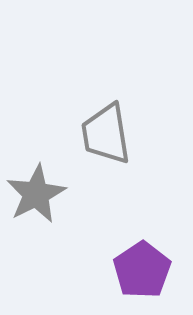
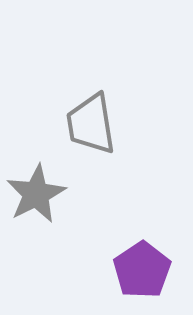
gray trapezoid: moved 15 px left, 10 px up
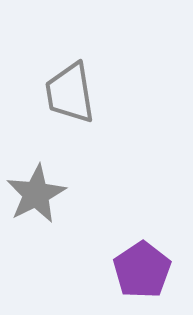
gray trapezoid: moved 21 px left, 31 px up
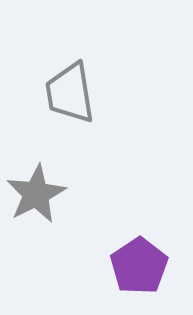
purple pentagon: moved 3 px left, 4 px up
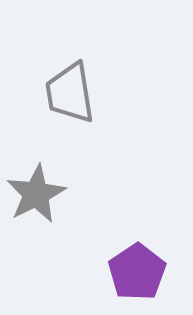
purple pentagon: moved 2 px left, 6 px down
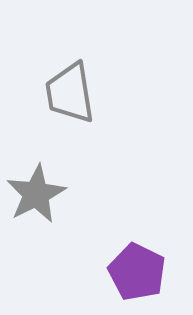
purple pentagon: rotated 12 degrees counterclockwise
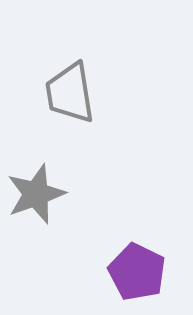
gray star: rotated 8 degrees clockwise
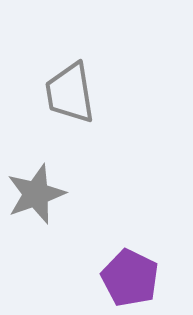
purple pentagon: moved 7 px left, 6 px down
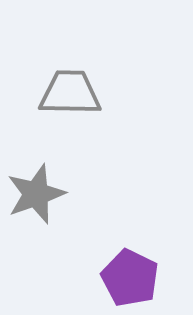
gray trapezoid: rotated 100 degrees clockwise
